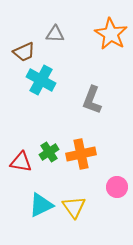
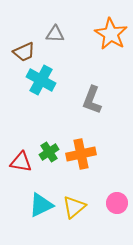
pink circle: moved 16 px down
yellow triangle: rotated 25 degrees clockwise
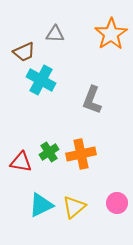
orange star: rotated 8 degrees clockwise
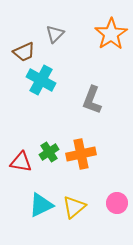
gray triangle: rotated 48 degrees counterclockwise
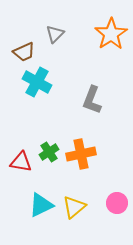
cyan cross: moved 4 px left, 2 px down
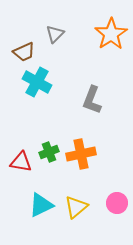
green cross: rotated 12 degrees clockwise
yellow triangle: moved 2 px right
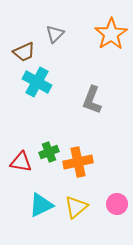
orange cross: moved 3 px left, 8 px down
pink circle: moved 1 px down
